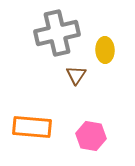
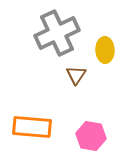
gray cross: rotated 12 degrees counterclockwise
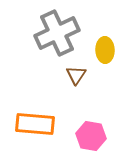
orange rectangle: moved 3 px right, 3 px up
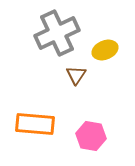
yellow ellipse: rotated 70 degrees clockwise
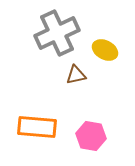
yellow ellipse: rotated 50 degrees clockwise
brown triangle: rotated 45 degrees clockwise
orange rectangle: moved 2 px right, 3 px down
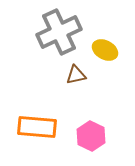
gray cross: moved 2 px right, 1 px up
pink hexagon: rotated 16 degrees clockwise
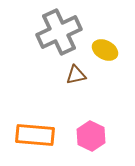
orange rectangle: moved 2 px left, 8 px down
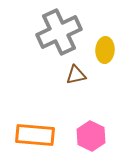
yellow ellipse: rotated 65 degrees clockwise
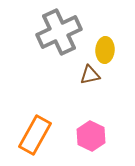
brown triangle: moved 14 px right
orange rectangle: rotated 66 degrees counterclockwise
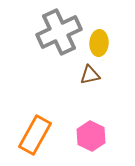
yellow ellipse: moved 6 px left, 7 px up
